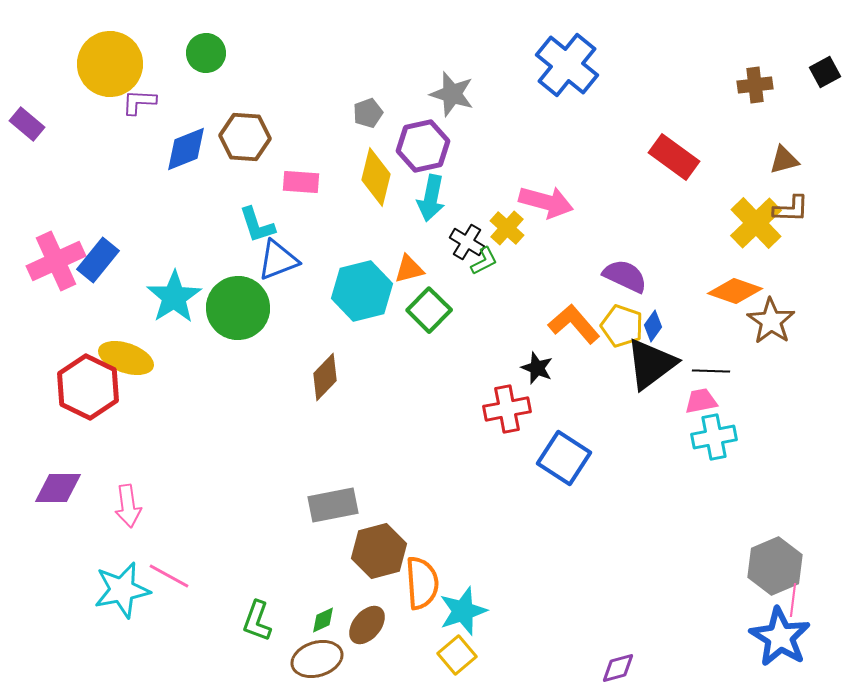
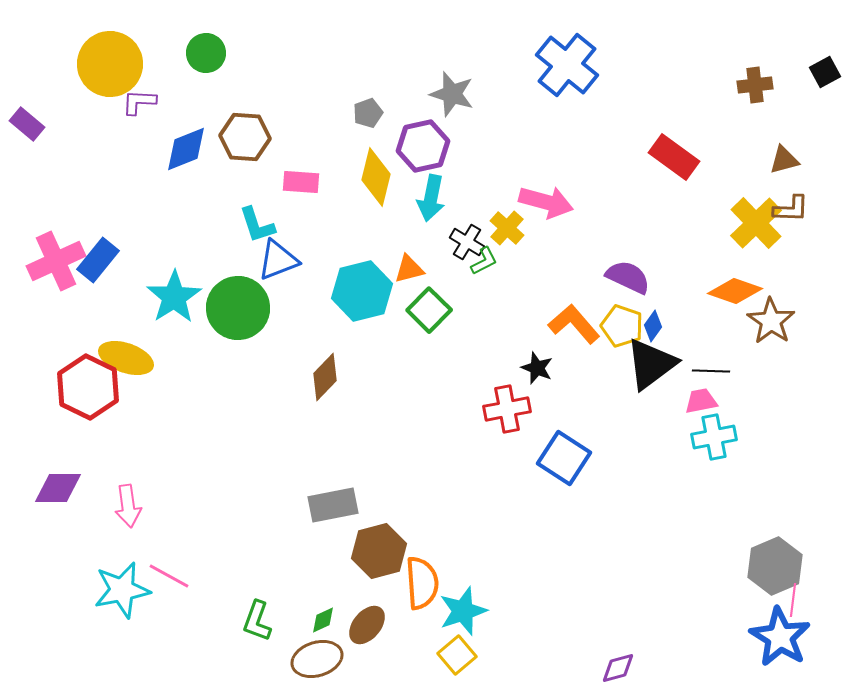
purple semicircle at (625, 276): moved 3 px right, 1 px down
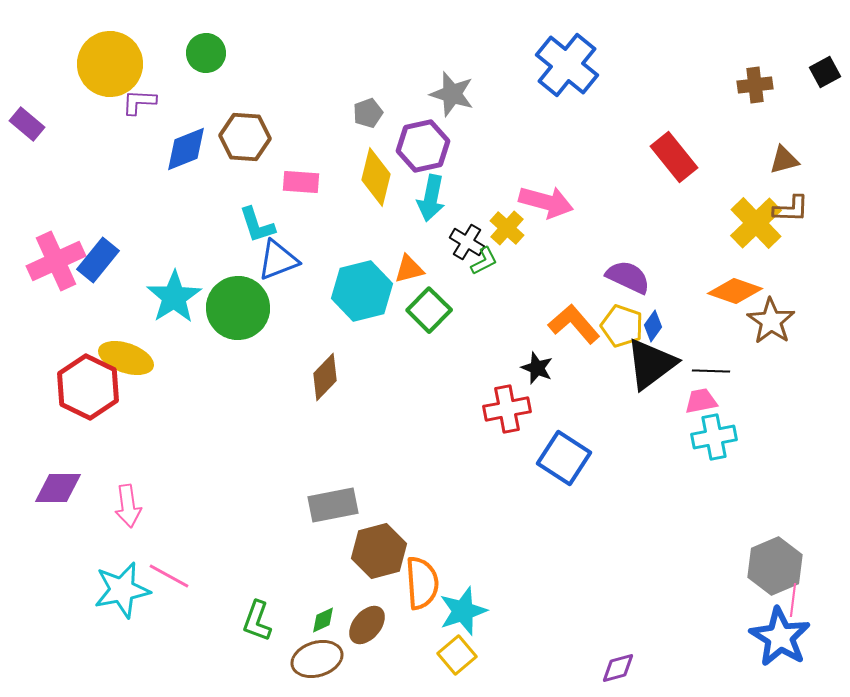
red rectangle at (674, 157): rotated 15 degrees clockwise
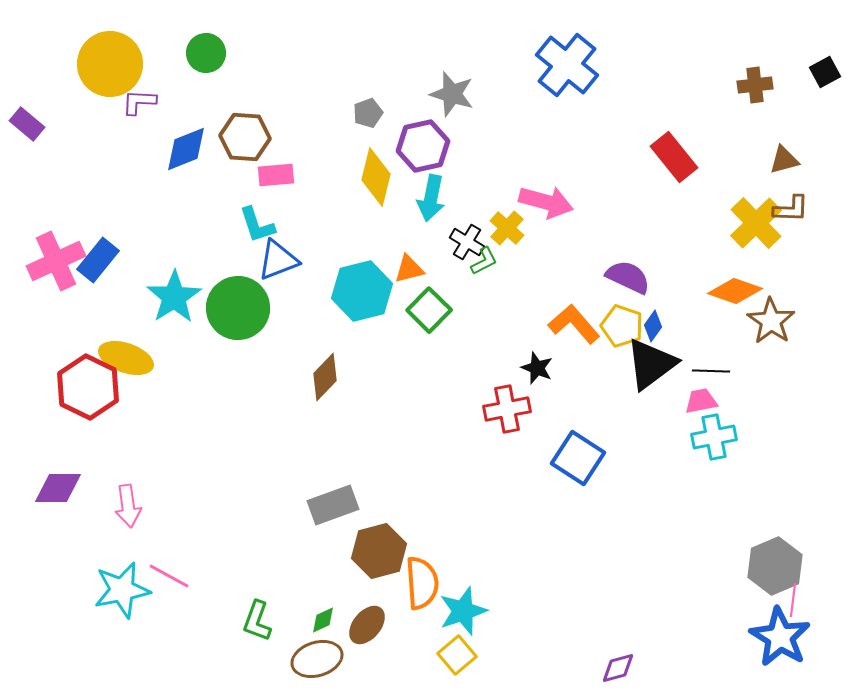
pink rectangle at (301, 182): moved 25 px left, 7 px up; rotated 9 degrees counterclockwise
blue square at (564, 458): moved 14 px right
gray rectangle at (333, 505): rotated 9 degrees counterclockwise
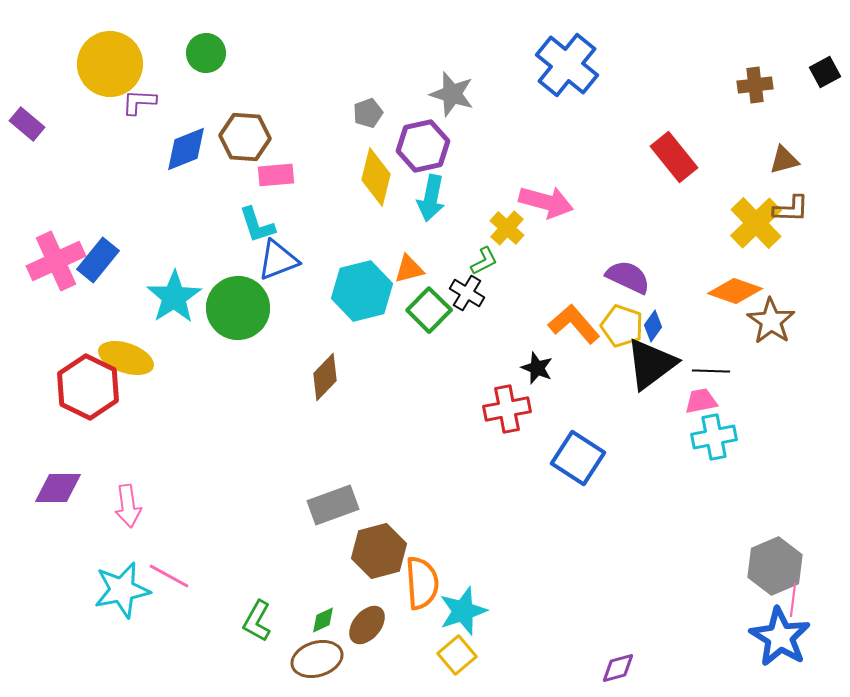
black cross at (467, 242): moved 51 px down
green L-shape at (257, 621): rotated 9 degrees clockwise
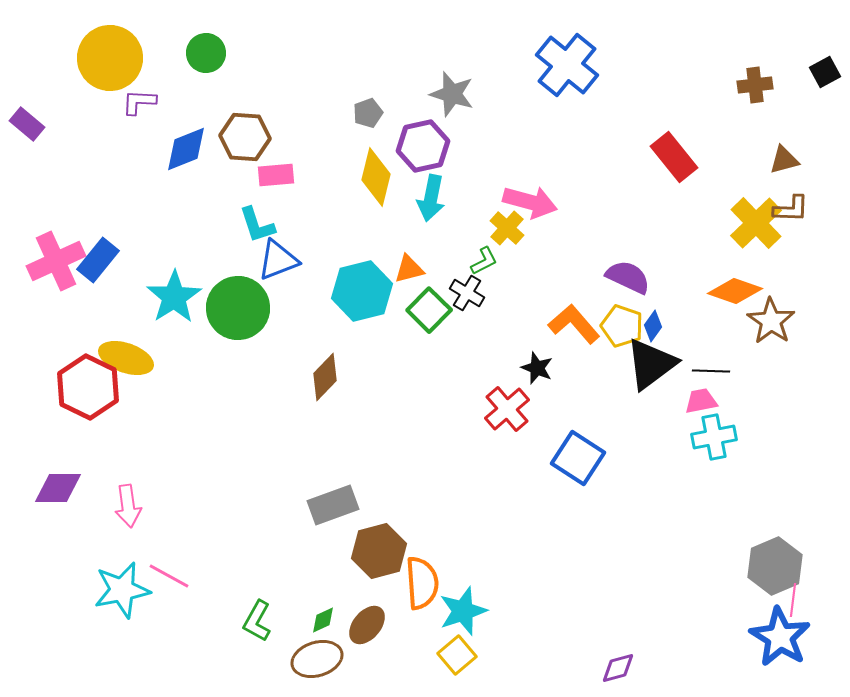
yellow circle at (110, 64): moved 6 px up
pink arrow at (546, 202): moved 16 px left
red cross at (507, 409): rotated 30 degrees counterclockwise
